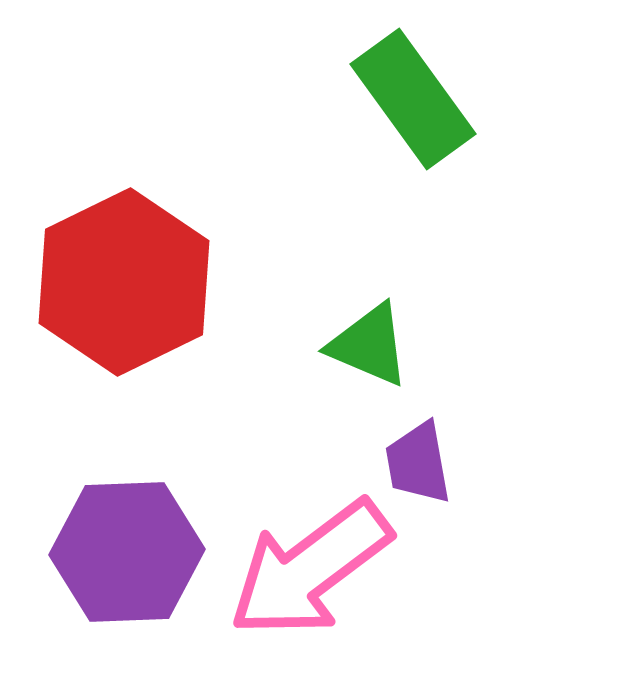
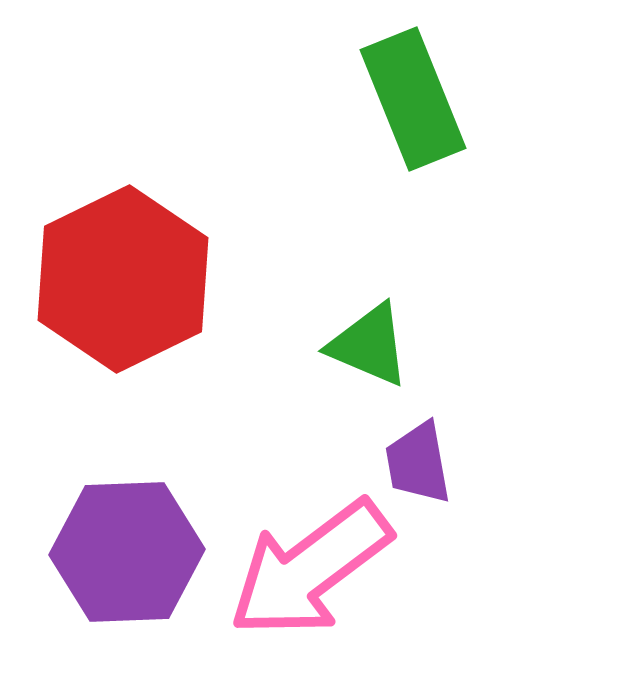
green rectangle: rotated 14 degrees clockwise
red hexagon: moved 1 px left, 3 px up
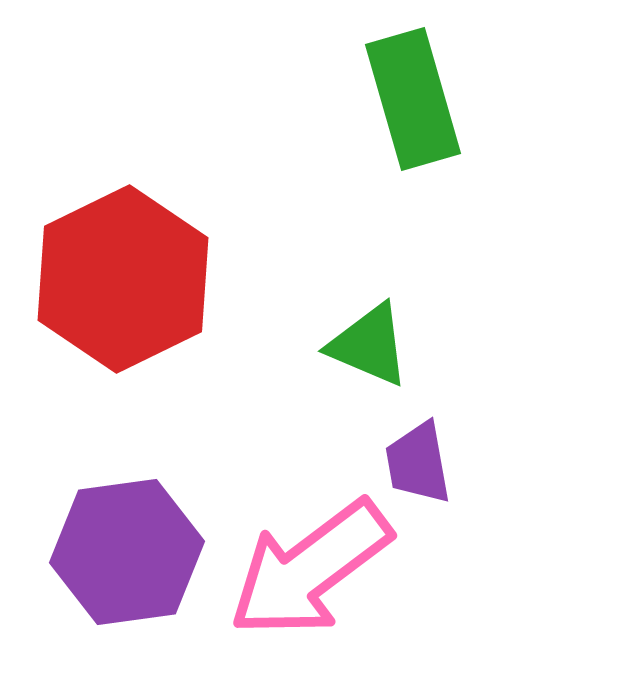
green rectangle: rotated 6 degrees clockwise
purple hexagon: rotated 6 degrees counterclockwise
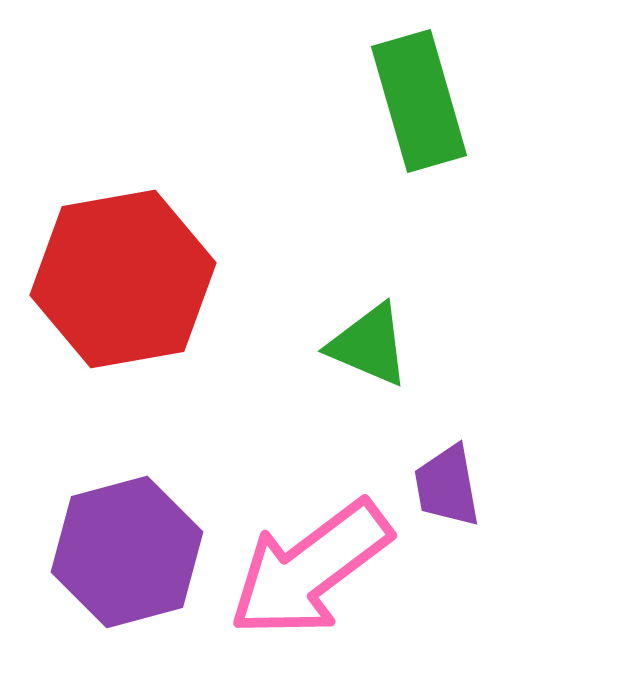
green rectangle: moved 6 px right, 2 px down
red hexagon: rotated 16 degrees clockwise
purple trapezoid: moved 29 px right, 23 px down
purple hexagon: rotated 7 degrees counterclockwise
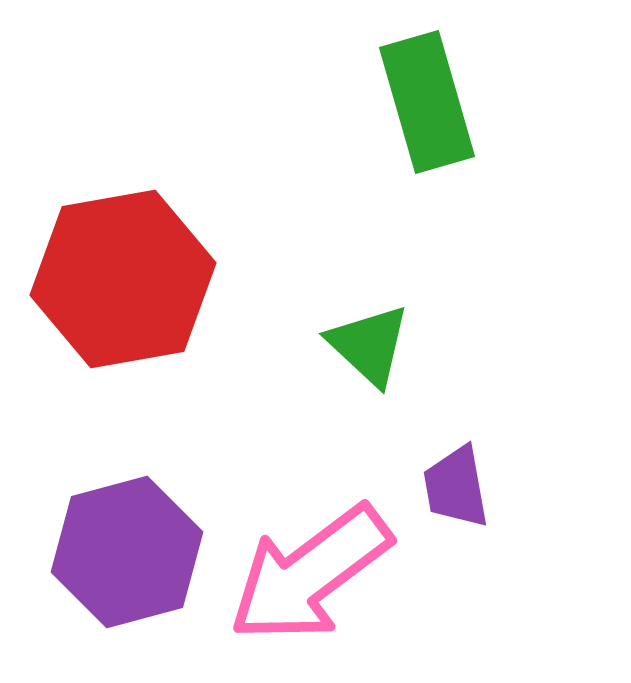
green rectangle: moved 8 px right, 1 px down
green triangle: rotated 20 degrees clockwise
purple trapezoid: moved 9 px right, 1 px down
pink arrow: moved 5 px down
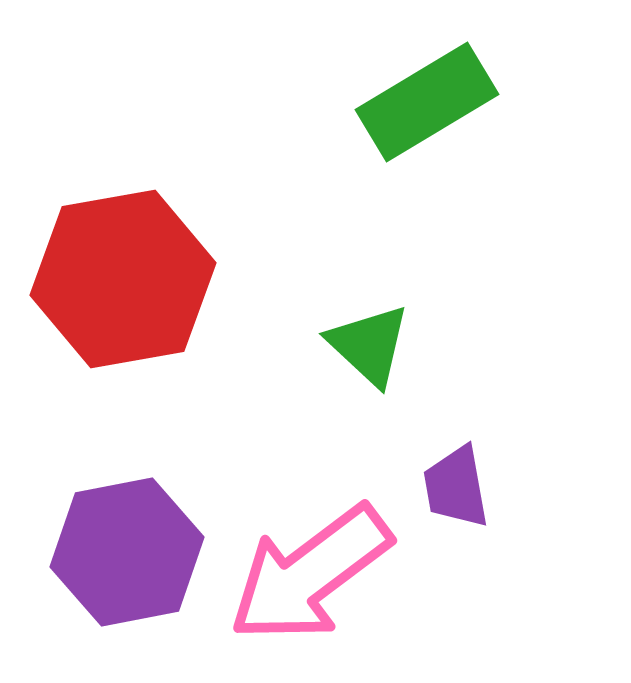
green rectangle: rotated 75 degrees clockwise
purple hexagon: rotated 4 degrees clockwise
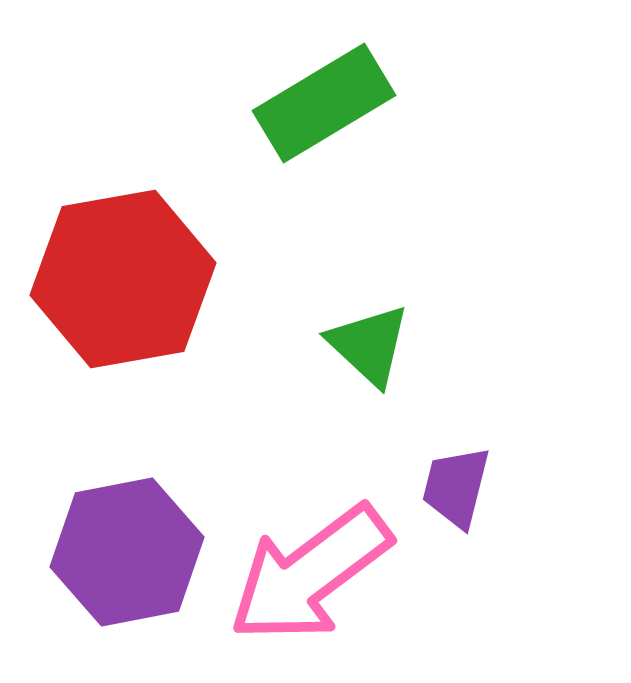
green rectangle: moved 103 px left, 1 px down
purple trapezoid: rotated 24 degrees clockwise
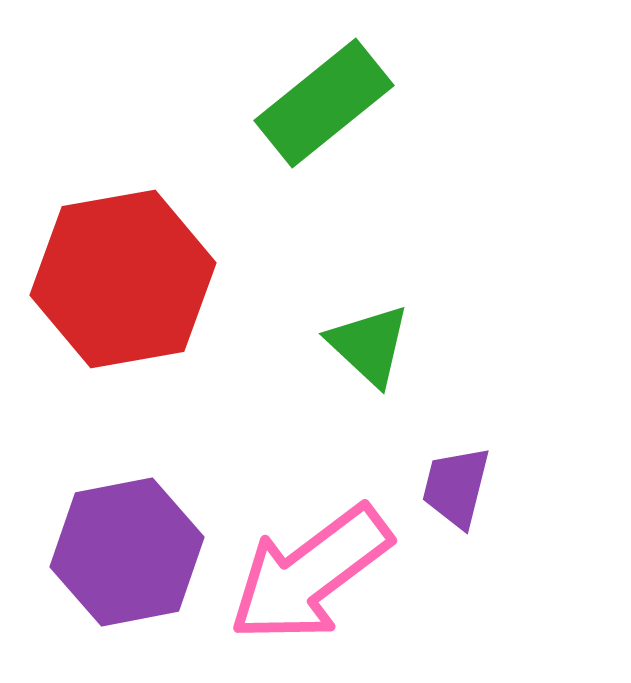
green rectangle: rotated 8 degrees counterclockwise
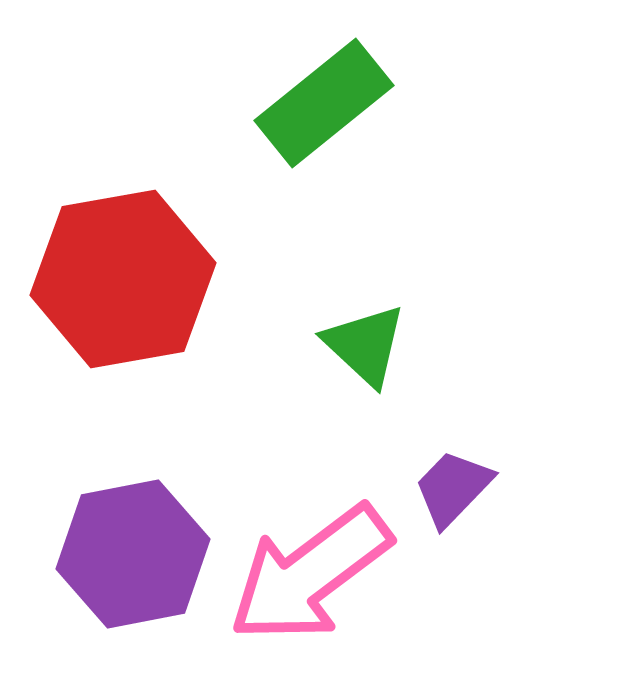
green triangle: moved 4 px left
purple trapezoid: moved 3 px left, 1 px down; rotated 30 degrees clockwise
purple hexagon: moved 6 px right, 2 px down
